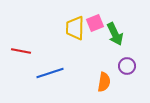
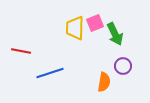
purple circle: moved 4 px left
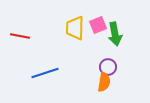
pink square: moved 3 px right, 2 px down
green arrow: rotated 15 degrees clockwise
red line: moved 1 px left, 15 px up
purple circle: moved 15 px left, 1 px down
blue line: moved 5 px left
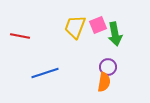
yellow trapezoid: moved 1 px up; rotated 20 degrees clockwise
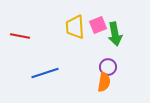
yellow trapezoid: rotated 25 degrees counterclockwise
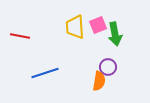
orange semicircle: moved 5 px left, 1 px up
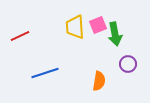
red line: rotated 36 degrees counterclockwise
purple circle: moved 20 px right, 3 px up
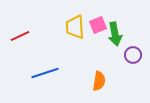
purple circle: moved 5 px right, 9 px up
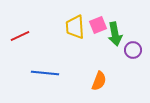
purple circle: moved 5 px up
blue line: rotated 24 degrees clockwise
orange semicircle: rotated 12 degrees clockwise
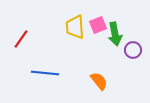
red line: moved 1 px right, 3 px down; rotated 30 degrees counterclockwise
orange semicircle: rotated 60 degrees counterclockwise
